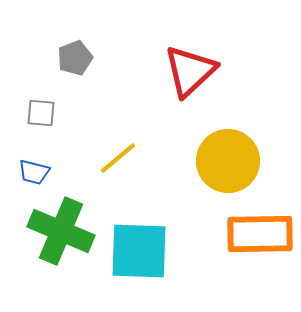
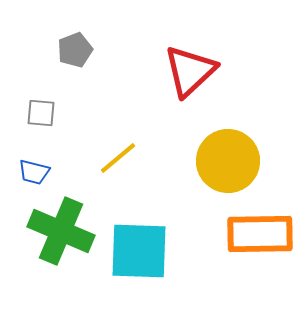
gray pentagon: moved 8 px up
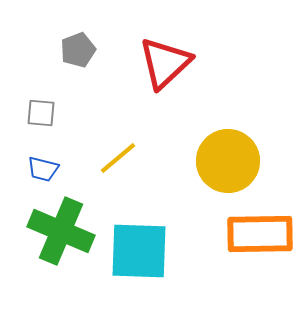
gray pentagon: moved 3 px right
red triangle: moved 25 px left, 8 px up
blue trapezoid: moved 9 px right, 3 px up
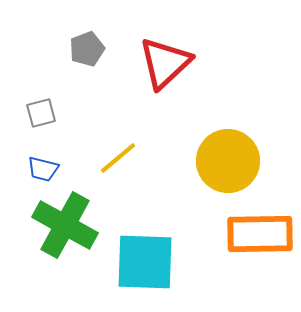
gray pentagon: moved 9 px right, 1 px up
gray square: rotated 20 degrees counterclockwise
green cross: moved 4 px right, 6 px up; rotated 6 degrees clockwise
cyan square: moved 6 px right, 11 px down
